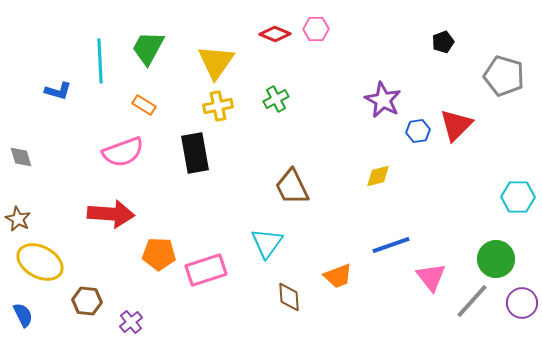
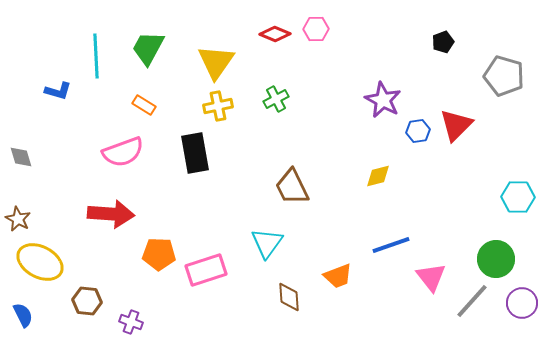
cyan line: moved 4 px left, 5 px up
purple cross: rotated 30 degrees counterclockwise
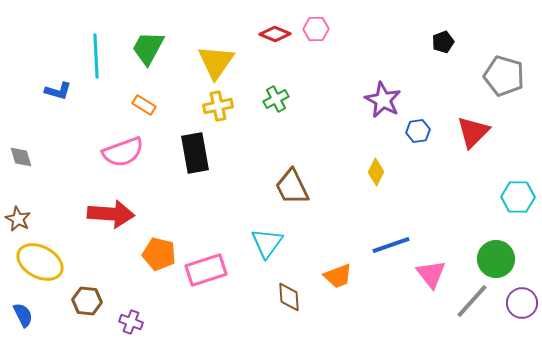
red triangle: moved 17 px right, 7 px down
yellow diamond: moved 2 px left, 4 px up; rotated 48 degrees counterclockwise
orange pentagon: rotated 12 degrees clockwise
pink triangle: moved 3 px up
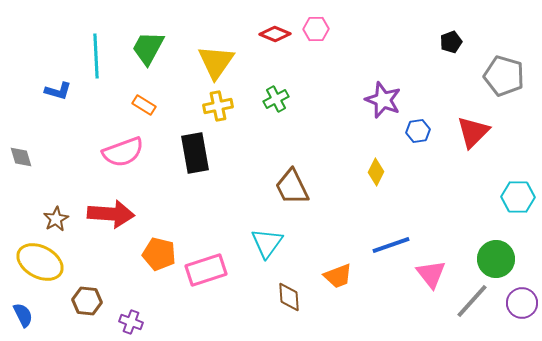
black pentagon: moved 8 px right
purple star: rotated 6 degrees counterclockwise
brown star: moved 38 px right; rotated 15 degrees clockwise
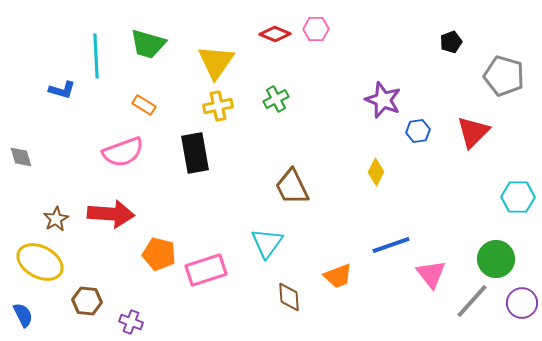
green trapezoid: moved 4 px up; rotated 102 degrees counterclockwise
blue L-shape: moved 4 px right, 1 px up
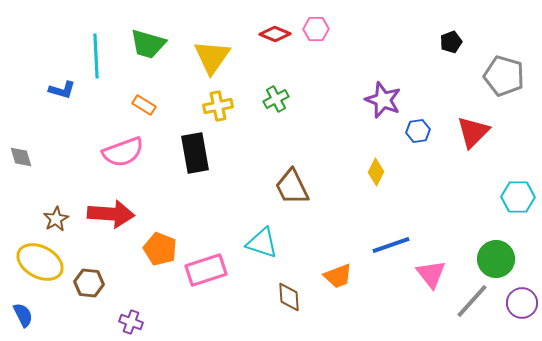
yellow triangle: moved 4 px left, 5 px up
cyan triangle: moved 5 px left; rotated 48 degrees counterclockwise
orange pentagon: moved 1 px right, 5 px up; rotated 8 degrees clockwise
brown hexagon: moved 2 px right, 18 px up
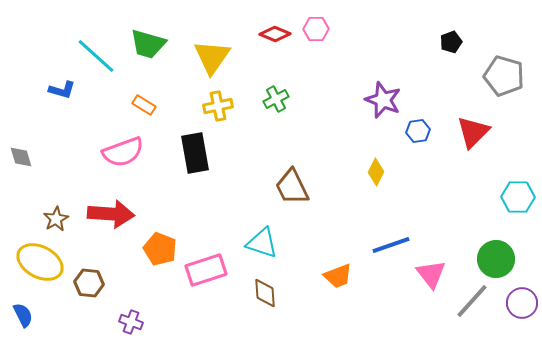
cyan line: rotated 45 degrees counterclockwise
brown diamond: moved 24 px left, 4 px up
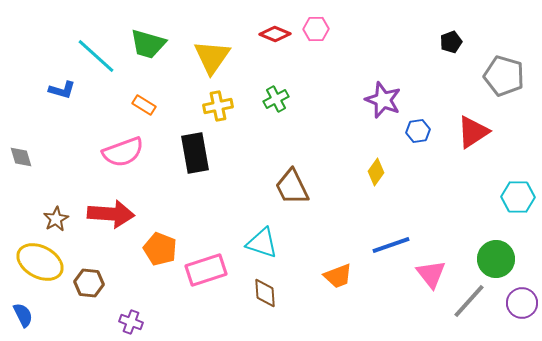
red triangle: rotated 12 degrees clockwise
yellow diamond: rotated 8 degrees clockwise
gray line: moved 3 px left
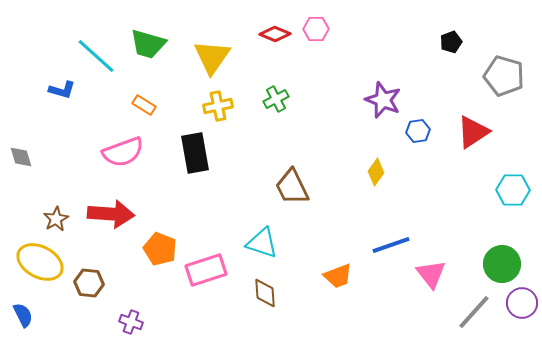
cyan hexagon: moved 5 px left, 7 px up
green circle: moved 6 px right, 5 px down
gray line: moved 5 px right, 11 px down
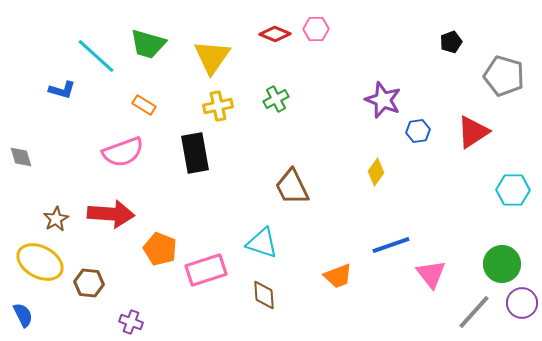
brown diamond: moved 1 px left, 2 px down
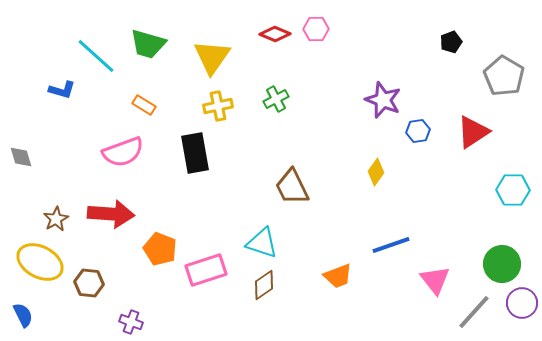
gray pentagon: rotated 15 degrees clockwise
pink triangle: moved 4 px right, 6 px down
brown diamond: moved 10 px up; rotated 60 degrees clockwise
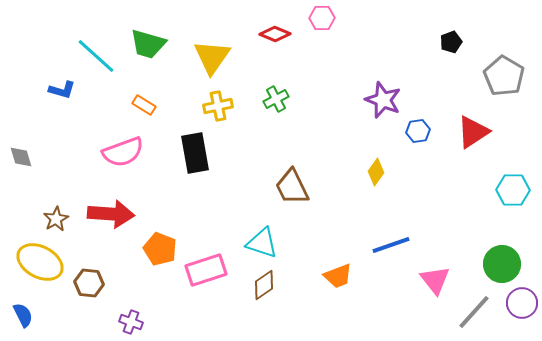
pink hexagon: moved 6 px right, 11 px up
